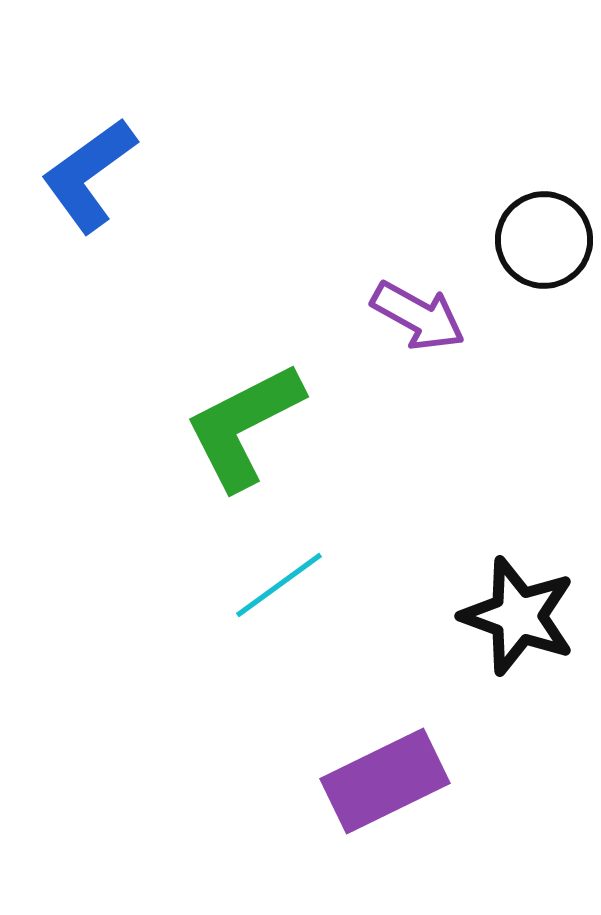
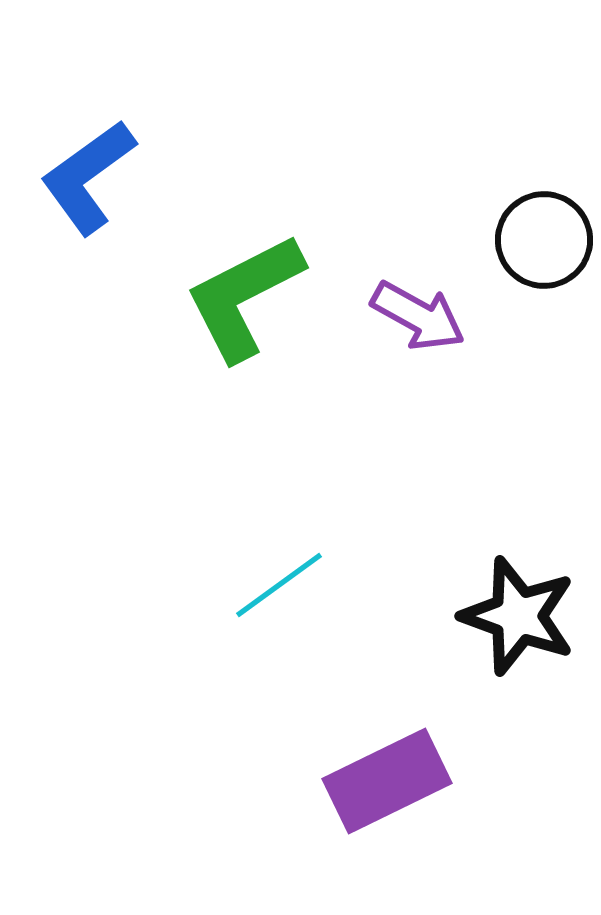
blue L-shape: moved 1 px left, 2 px down
green L-shape: moved 129 px up
purple rectangle: moved 2 px right
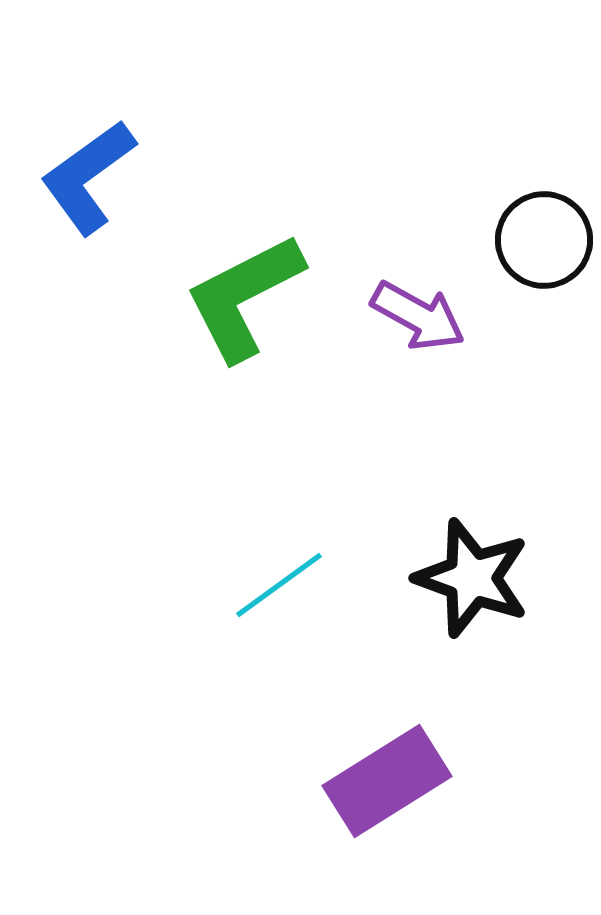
black star: moved 46 px left, 38 px up
purple rectangle: rotated 6 degrees counterclockwise
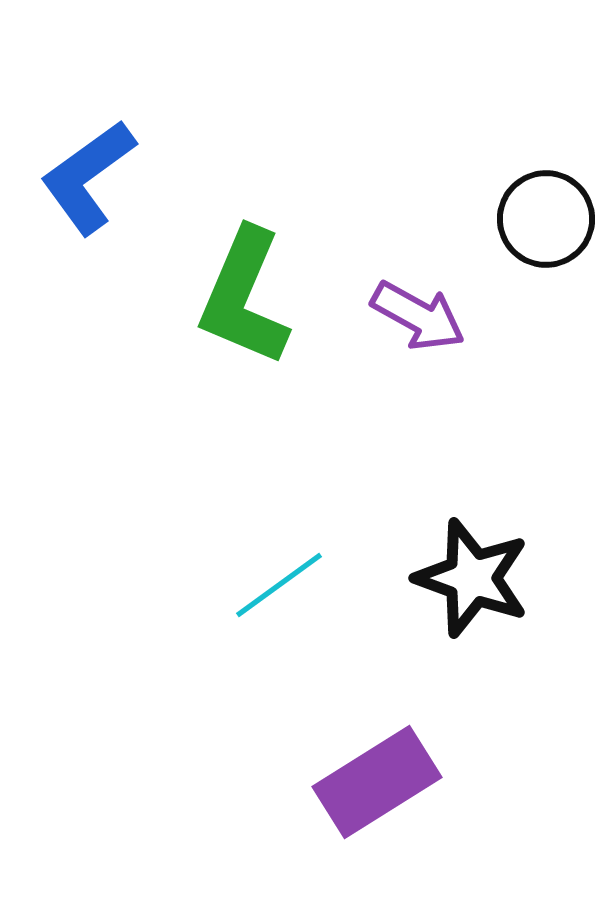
black circle: moved 2 px right, 21 px up
green L-shape: rotated 40 degrees counterclockwise
purple rectangle: moved 10 px left, 1 px down
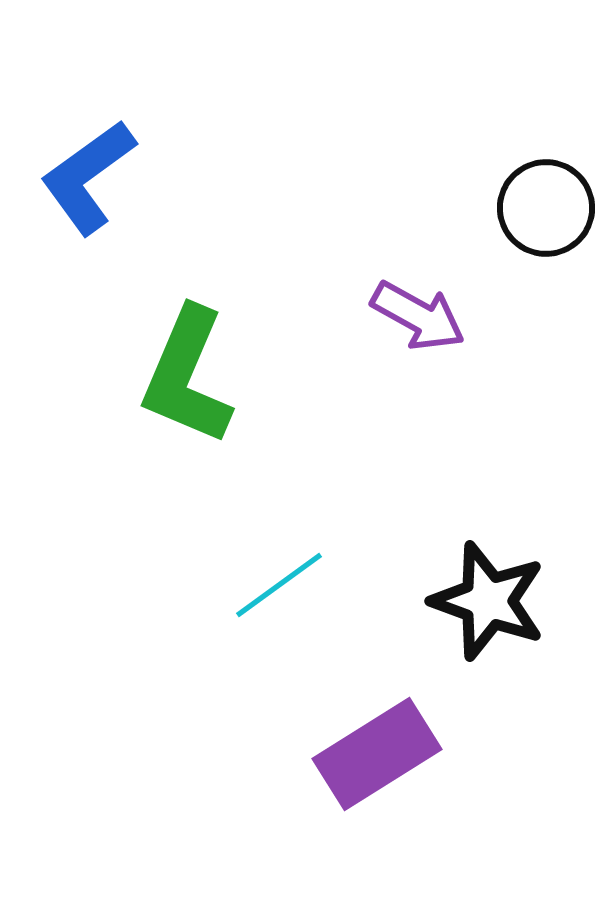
black circle: moved 11 px up
green L-shape: moved 57 px left, 79 px down
black star: moved 16 px right, 23 px down
purple rectangle: moved 28 px up
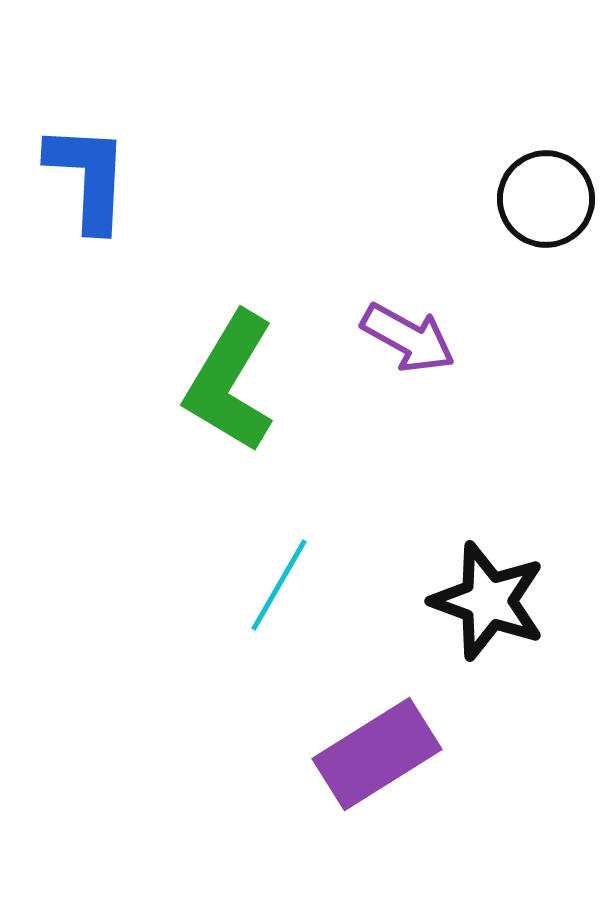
blue L-shape: rotated 129 degrees clockwise
black circle: moved 9 px up
purple arrow: moved 10 px left, 22 px down
green L-shape: moved 43 px right, 6 px down; rotated 8 degrees clockwise
cyan line: rotated 24 degrees counterclockwise
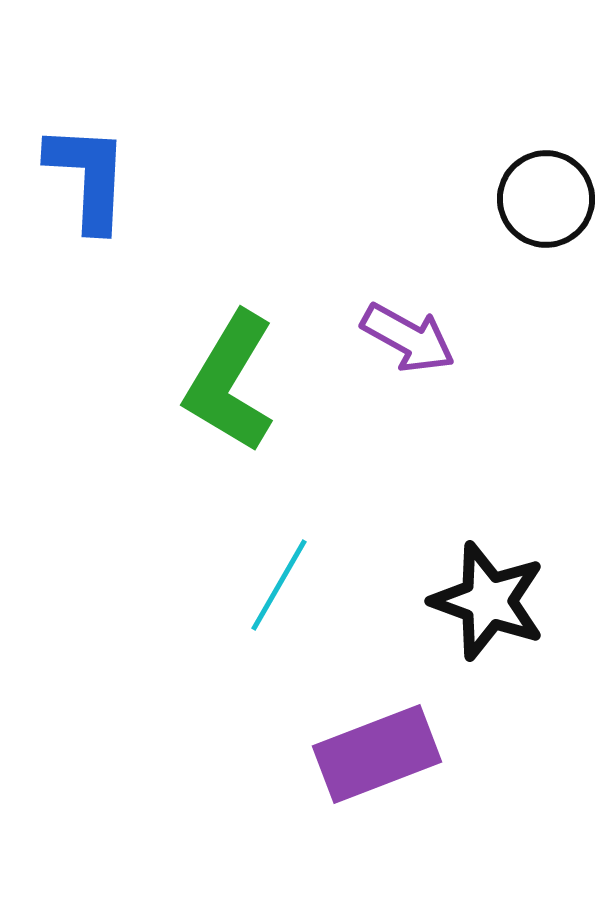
purple rectangle: rotated 11 degrees clockwise
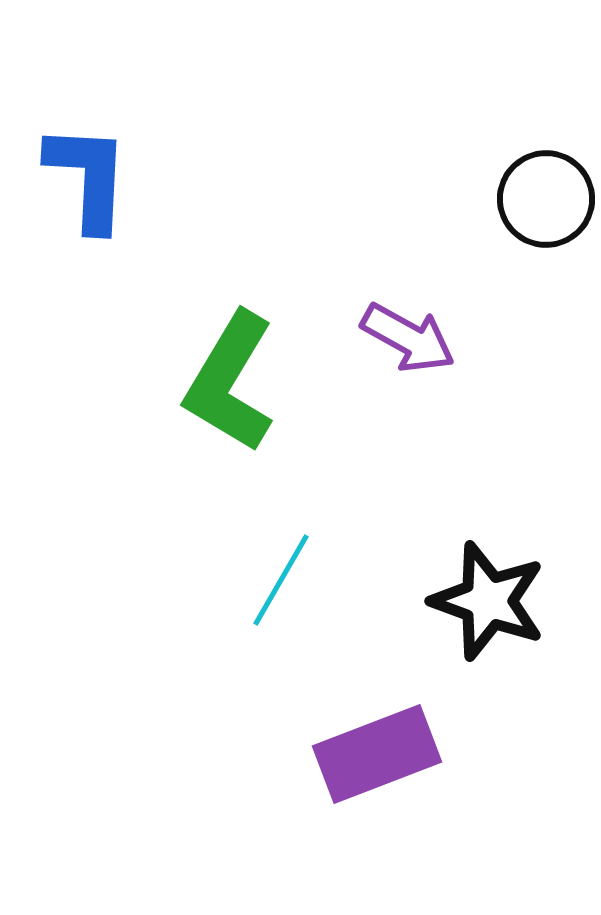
cyan line: moved 2 px right, 5 px up
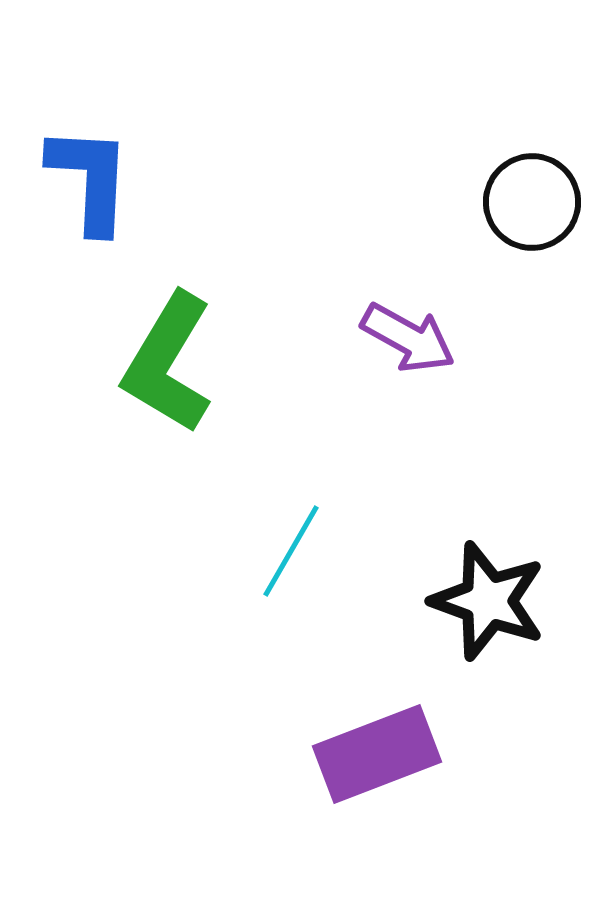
blue L-shape: moved 2 px right, 2 px down
black circle: moved 14 px left, 3 px down
green L-shape: moved 62 px left, 19 px up
cyan line: moved 10 px right, 29 px up
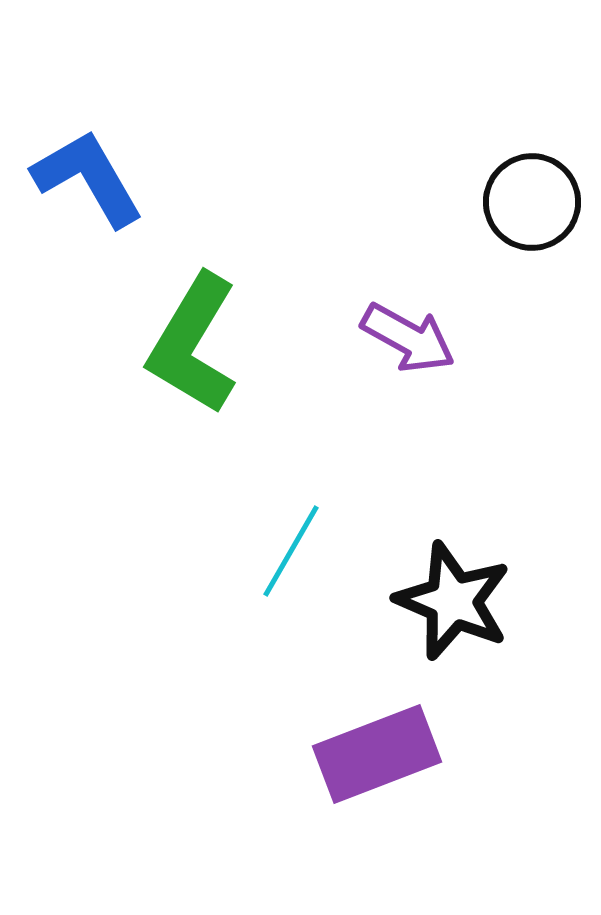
blue L-shape: moved 2 px left, 1 px up; rotated 33 degrees counterclockwise
green L-shape: moved 25 px right, 19 px up
black star: moved 35 px left; rotated 3 degrees clockwise
